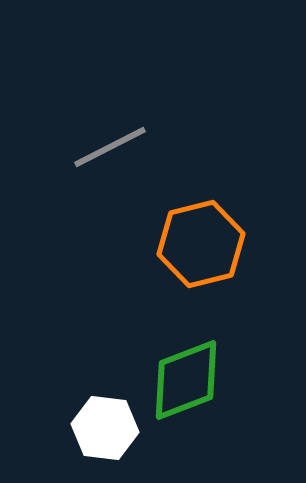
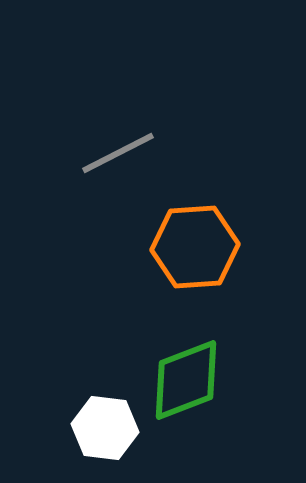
gray line: moved 8 px right, 6 px down
orange hexagon: moved 6 px left, 3 px down; rotated 10 degrees clockwise
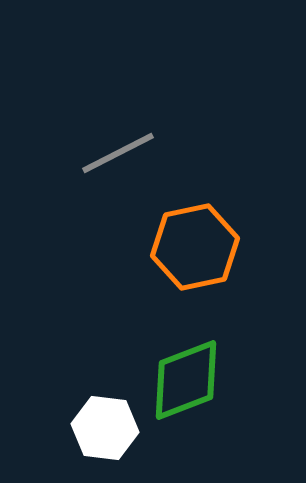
orange hexagon: rotated 8 degrees counterclockwise
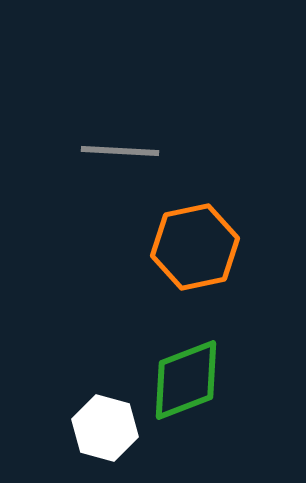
gray line: moved 2 px right, 2 px up; rotated 30 degrees clockwise
white hexagon: rotated 8 degrees clockwise
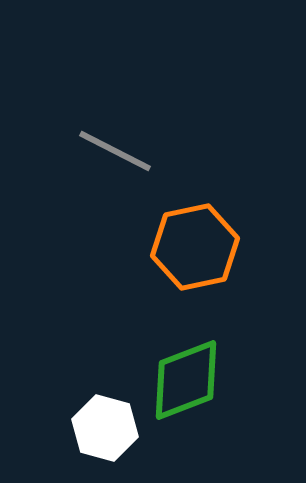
gray line: moved 5 px left; rotated 24 degrees clockwise
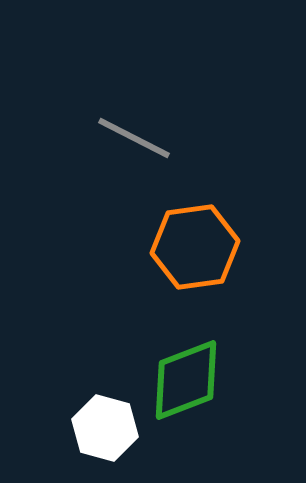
gray line: moved 19 px right, 13 px up
orange hexagon: rotated 4 degrees clockwise
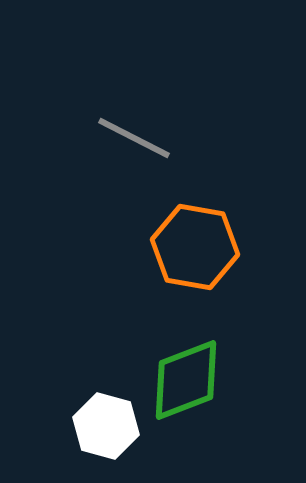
orange hexagon: rotated 18 degrees clockwise
white hexagon: moved 1 px right, 2 px up
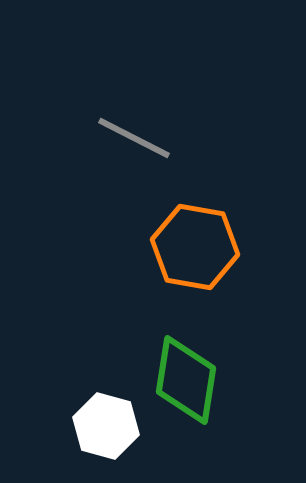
green diamond: rotated 60 degrees counterclockwise
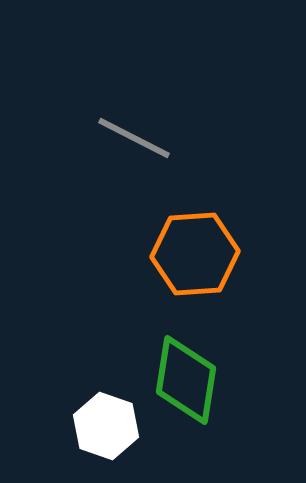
orange hexagon: moved 7 px down; rotated 14 degrees counterclockwise
white hexagon: rotated 4 degrees clockwise
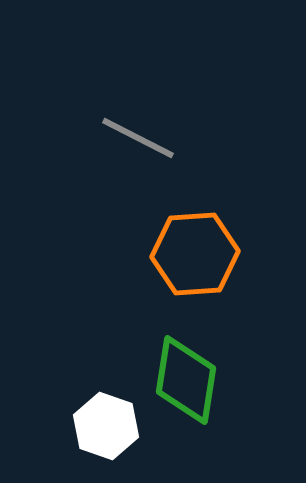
gray line: moved 4 px right
